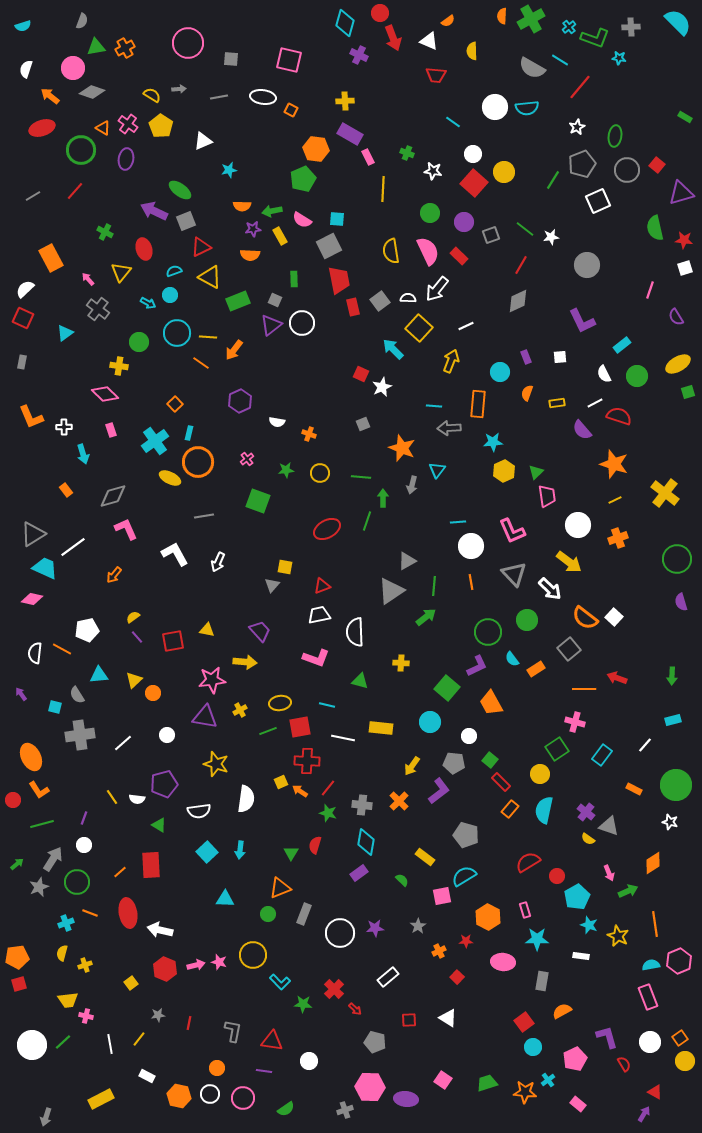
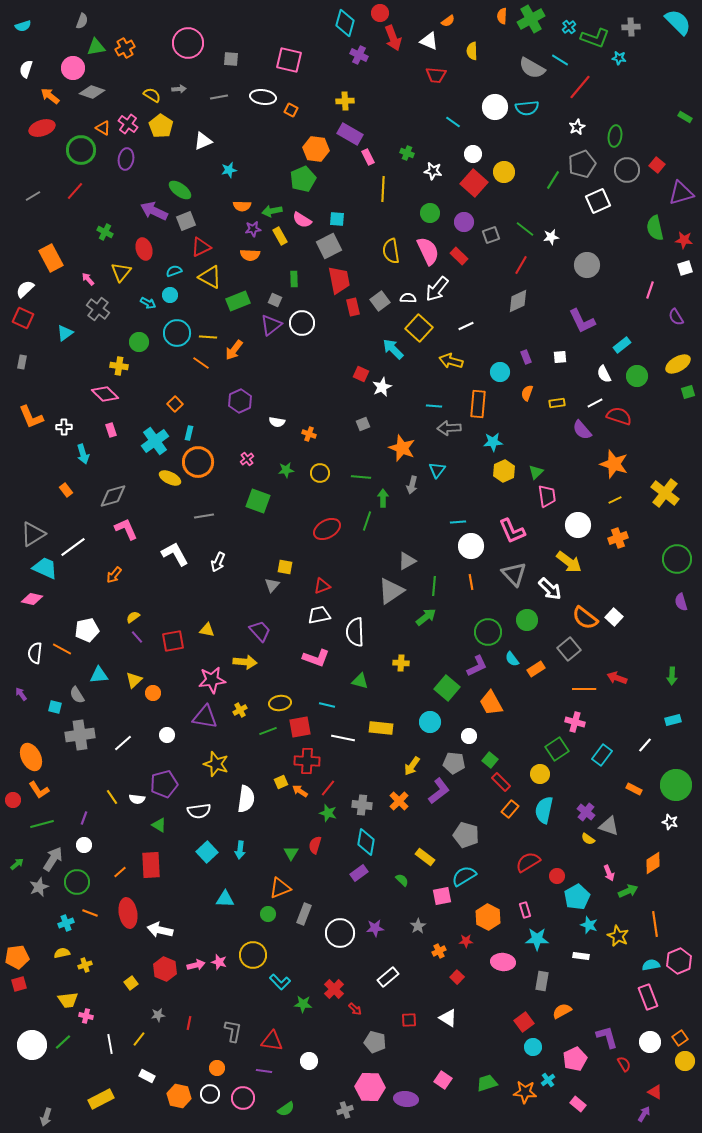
yellow arrow at (451, 361): rotated 95 degrees counterclockwise
yellow semicircle at (62, 953): rotated 63 degrees clockwise
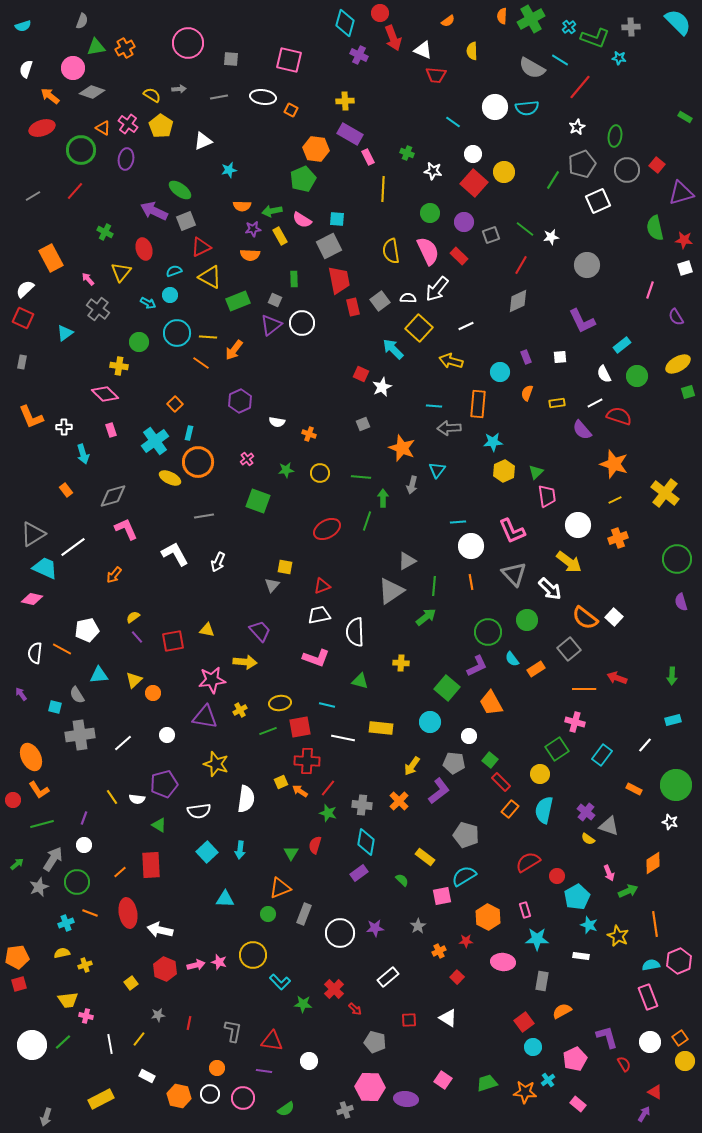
white triangle at (429, 41): moved 6 px left, 9 px down
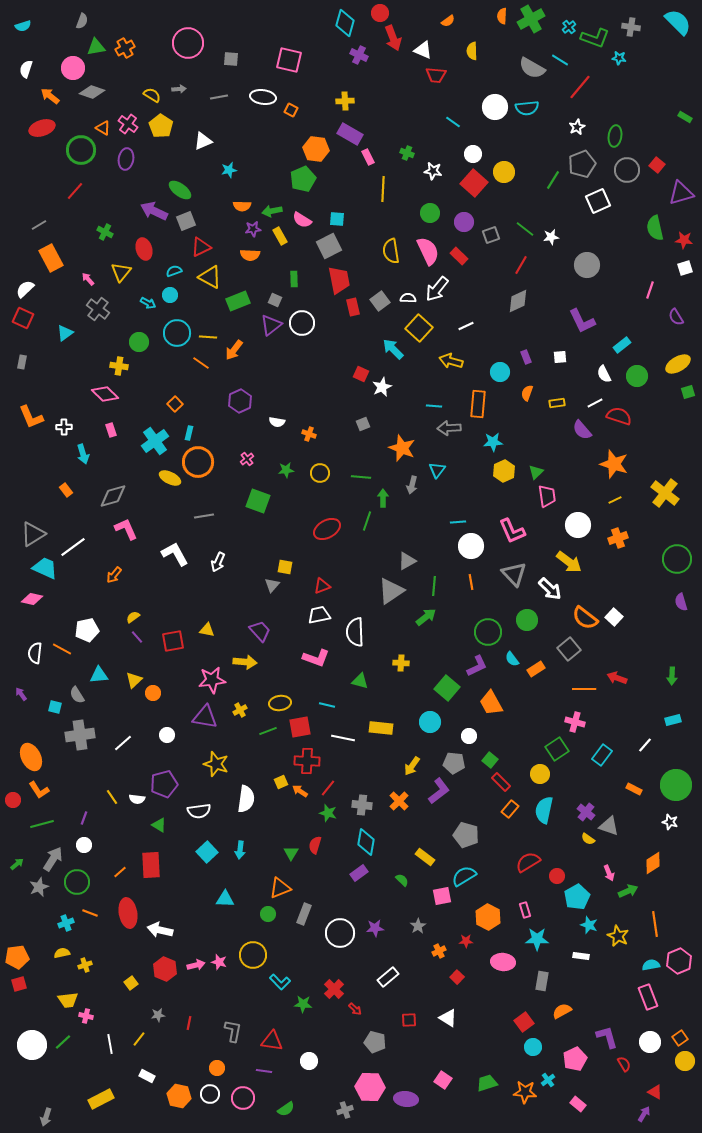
gray cross at (631, 27): rotated 12 degrees clockwise
gray line at (33, 196): moved 6 px right, 29 px down
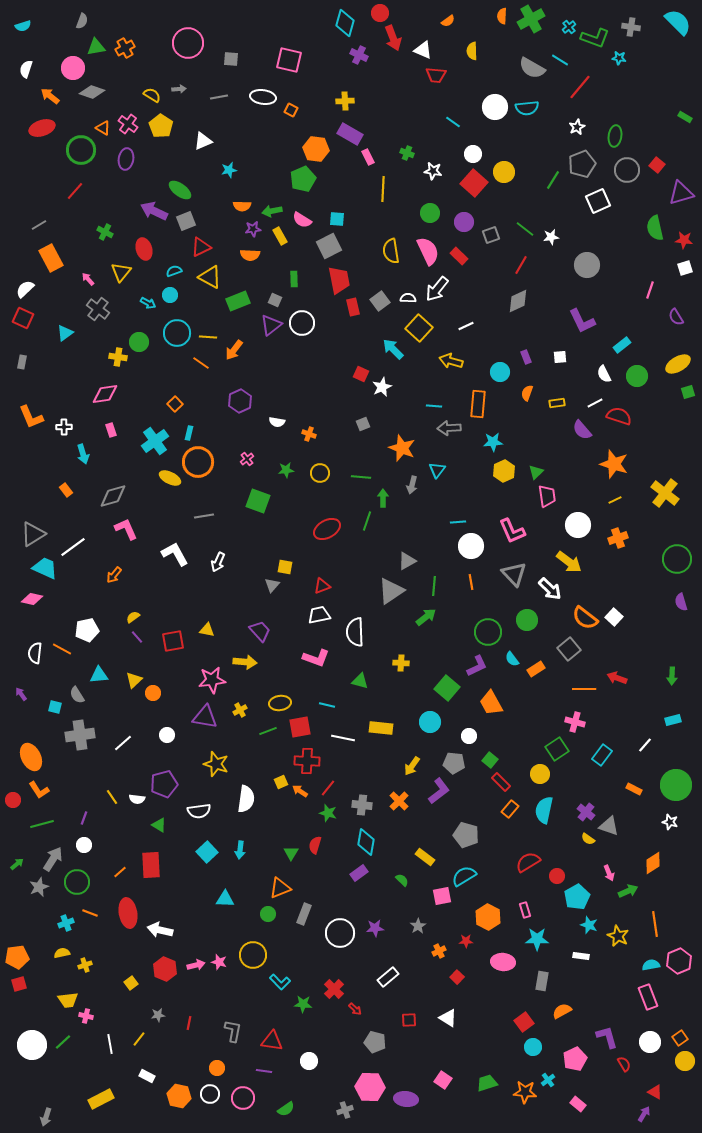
yellow cross at (119, 366): moved 1 px left, 9 px up
pink diamond at (105, 394): rotated 52 degrees counterclockwise
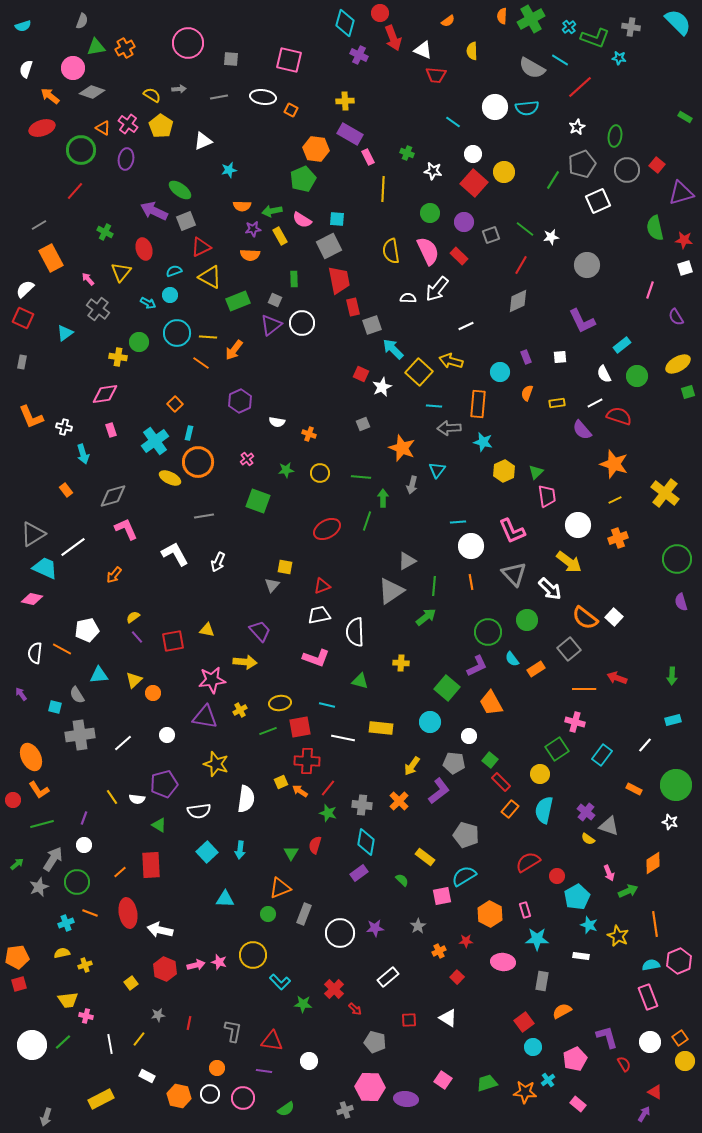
red line at (580, 87): rotated 8 degrees clockwise
gray square at (380, 301): moved 8 px left, 24 px down; rotated 18 degrees clockwise
yellow square at (419, 328): moved 44 px down
white cross at (64, 427): rotated 14 degrees clockwise
cyan star at (493, 442): moved 10 px left; rotated 18 degrees clockwise
orange hexagon at (488, 917): moved 2 px right, 3 px up
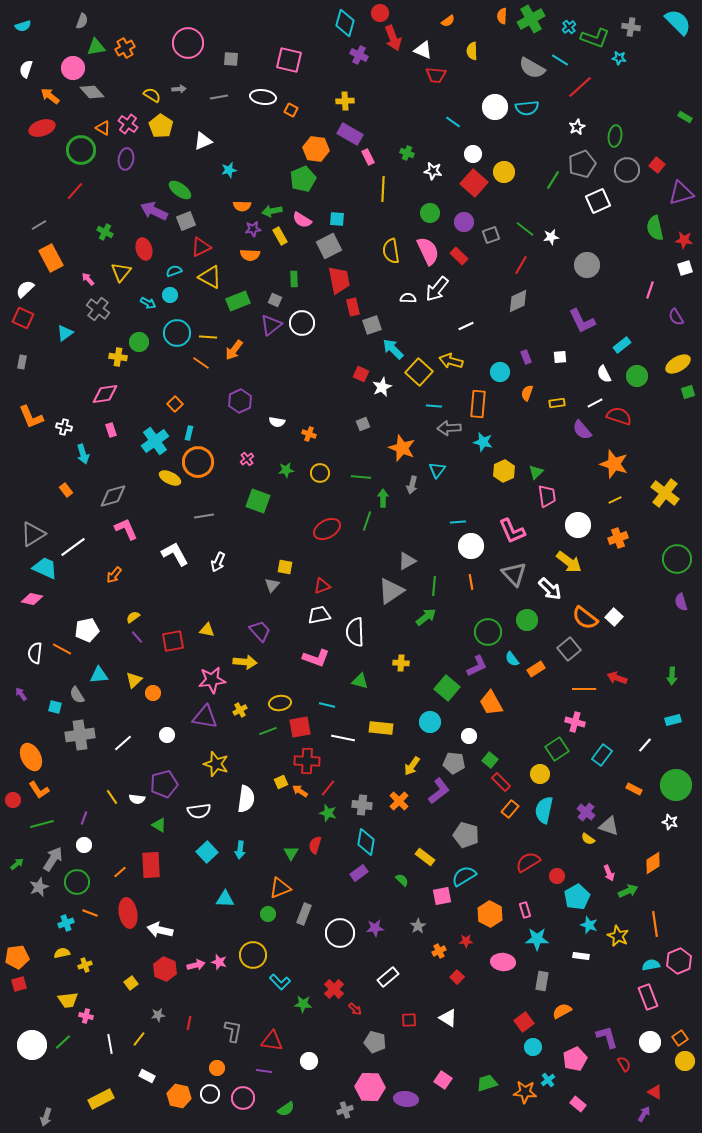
gray diamond at (92, 92): rotated 30 degrees clockwise
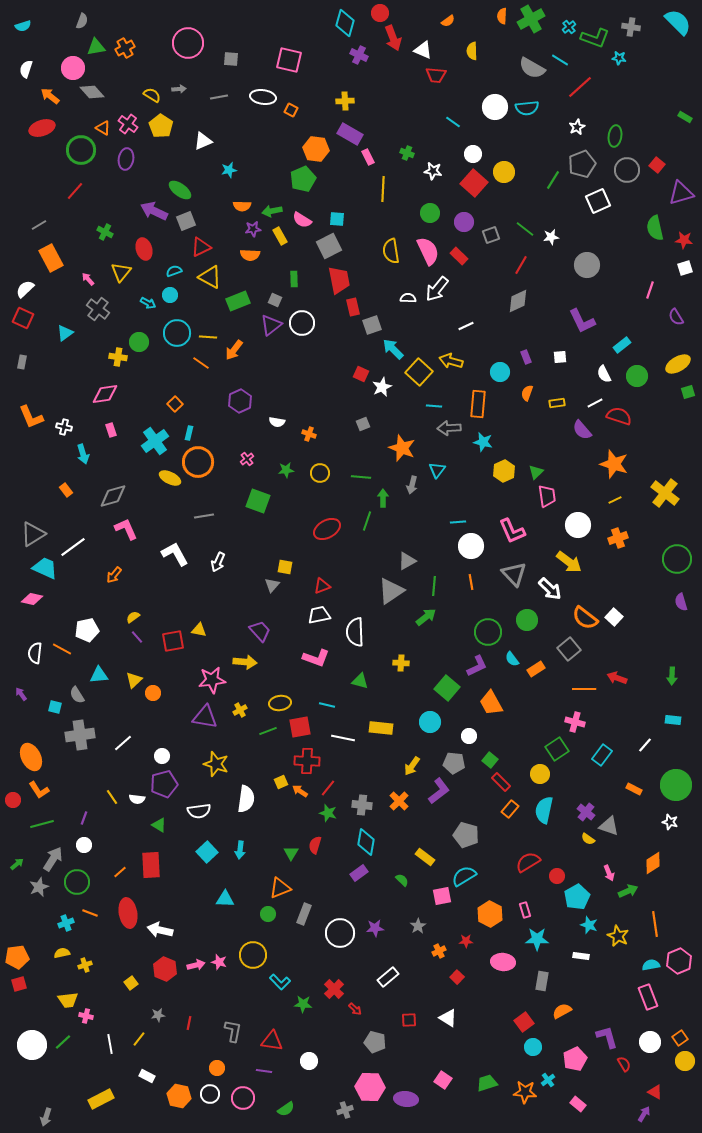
yellow triangle at (207, 630): moved 8 px left
cyan rectangle at (673, 720): rotated 21 degrees clockwise
white circle at (167, 735): moved 5 px left, 21 px down
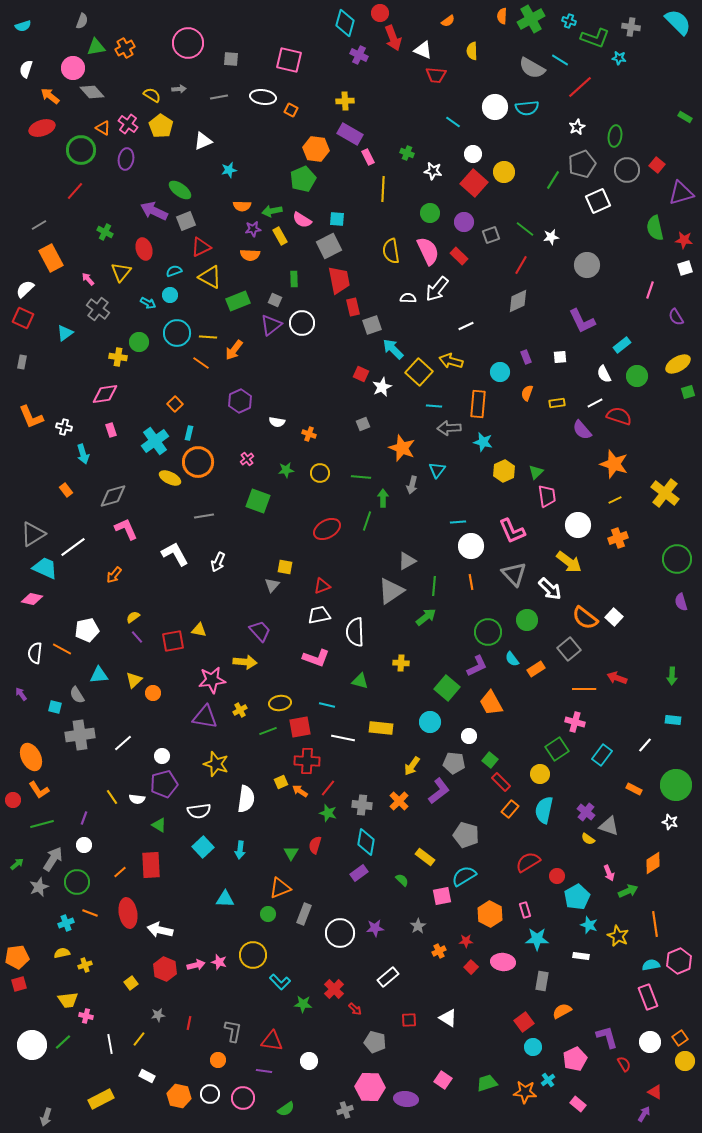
cyan cross at (569, 27): moved 6 px up; rotated 32 degrees counterclockwise
cyan square at (207, 852): moved 4 px left, 5 px up
red square at (457, 977): moved 14 px right, 10 px up
orange circle at (217, 1068): moved 1 px right, 8 px up
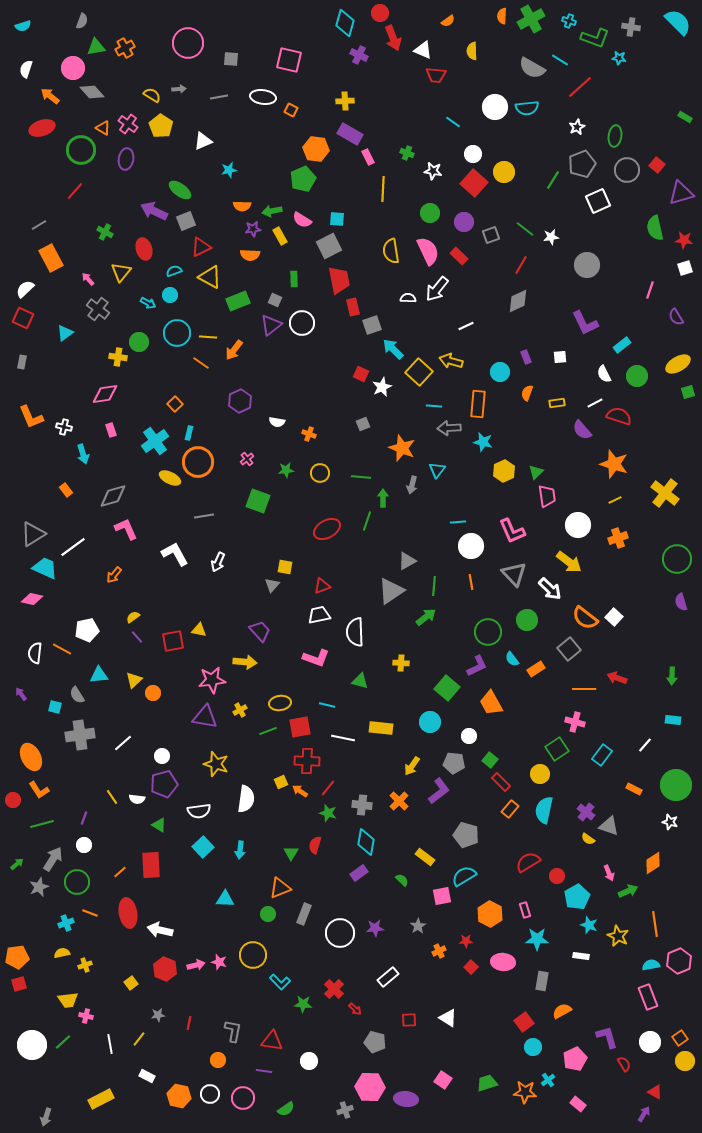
purple L-shape at (582, 321): moved 3 px right, 2 px down
